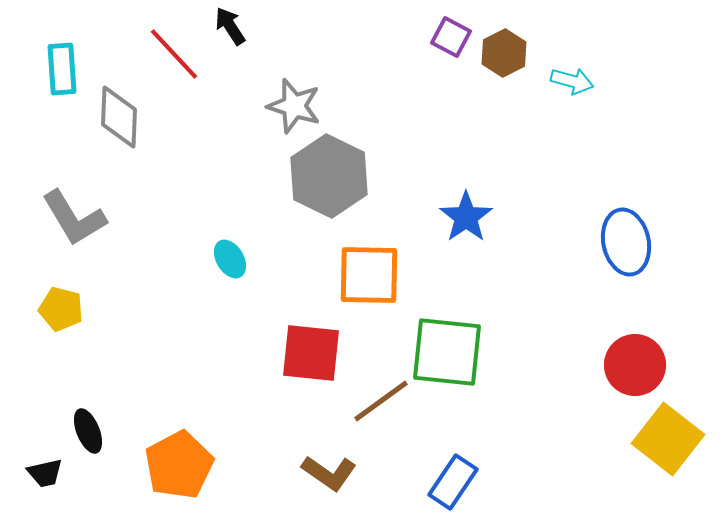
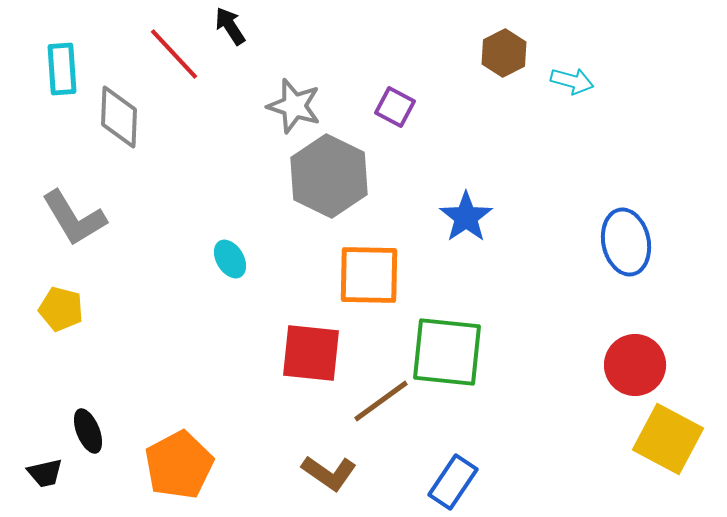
purple square: moved 56 px left, 70 px down
yellow square: rotated 10 degrees counterclockwise
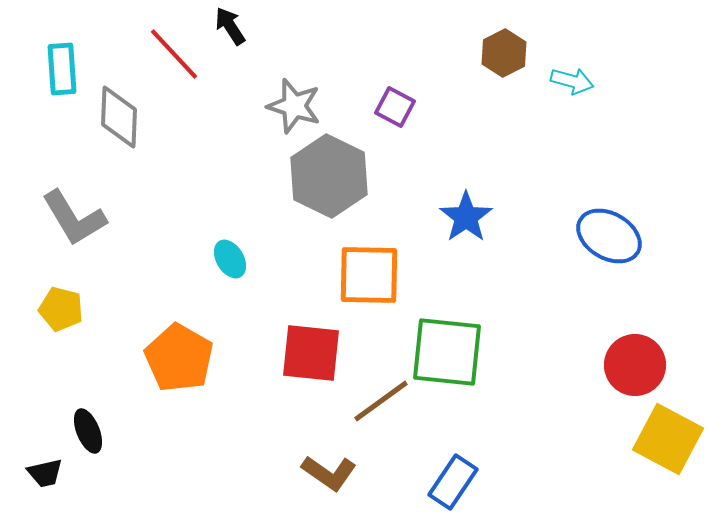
blue ellipse: moved 17 px left, 6 px up; rotated 48 degrees counterclockwise
orange pentagon: moved 107 px up; rotated 14 degrees counterclockwise
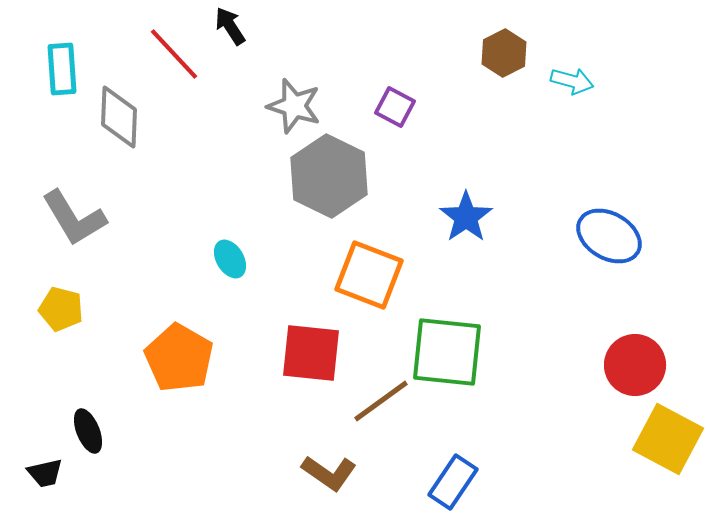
orange square: rotated 20 degrees clockwise
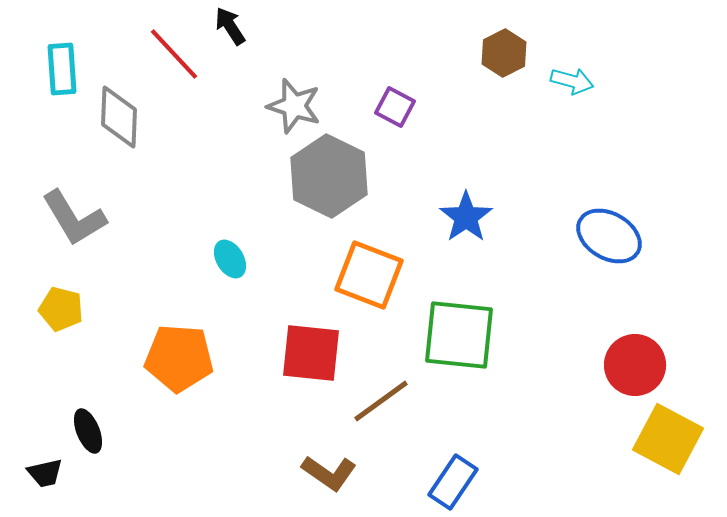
green square: moved 12 px right, 17 px up
orange pentagon: rotated 26 degrees counterclockwise
